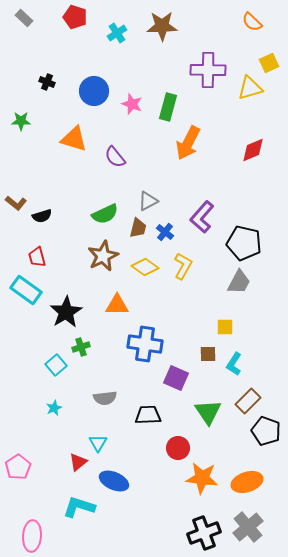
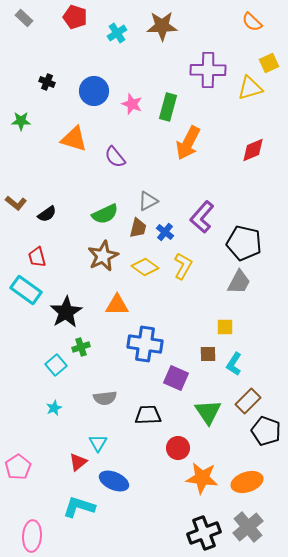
black semicircle at (42, 216): moved 5 px right, 2 px up; rotated 18 degrees counterclockwise
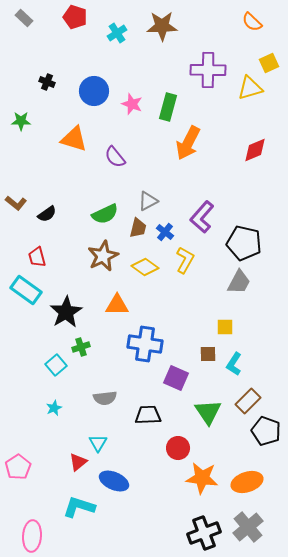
red diamond at (253, 150): moved 2 px right
yellow L-shape at (183, 266): moved 2 px right, 6 px up
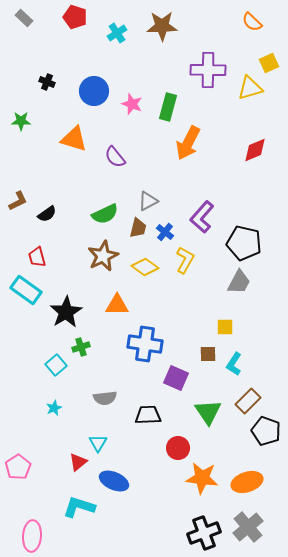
brown L-shape at (16, 203): moved 2 px right, 2 px up; rotated 65 degrees counterclockwise
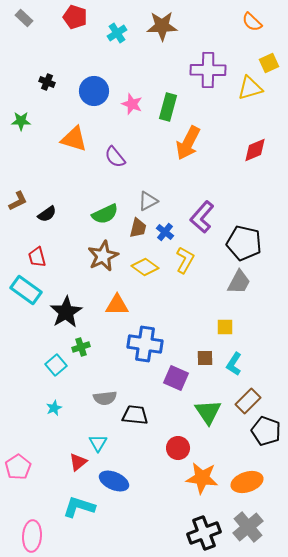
brown square at (208, 354): moved 3 px left, 4 px down
black trapezoid at (148, 415): moved 13 px left; rotated 8 degrees clockwise
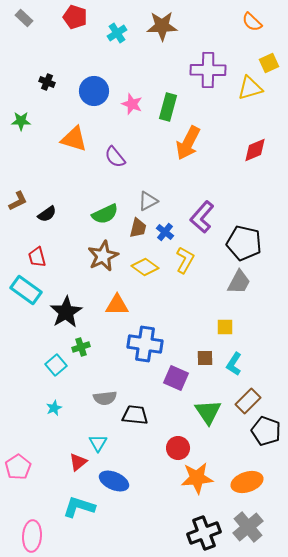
orange star at (202, 478): moved 5 px left; rotated 12 degrees counterclockwise
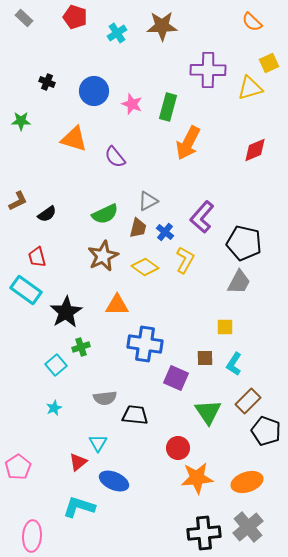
black cross at (204, 533): rotated 16 degrees clockwise
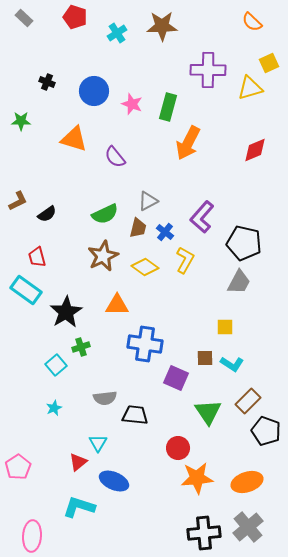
cyan L-shape at (234, 364): moved 2 px left; rotated 90 degrees counterclockwise
